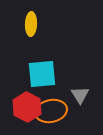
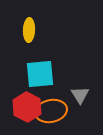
yellow ellipse: moved 2 px left, 6 px down
cyan square: moved 2 px left
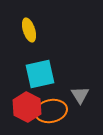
yellow ellipse: rotated 20 degrees counterclockwise
cyan square: rotated 8 degrees counterclockwise
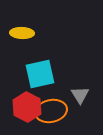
yellow ellipse: moved 7 px left, 3 px down; rotated 70 degrees counterclockwise
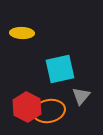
cyan square: moved 20 px right, 5 px up
gray triangle: moved 1 px right, 1 px down; rotated 12 degrees clockwise
orange ellipse: moved 2 px left
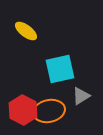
yellow ellipse: moved 4 px right, 2 px up; rotated 35 degrees clockwise
gray triangle: rotated 18 degrees clockwise
red hexagon: moved 4 px left, 3 px down
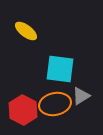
cyan square: rotated 20 degrees clockwise
orange ellipse: moved 6 px right, 7 px up
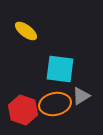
red hexagon: rotated 8 degrees counterclockwise
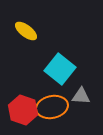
cyan square: rotated 32 degrees clockwise
gray triangle: rotated 36 degrees clockwise
orange ellipse: moved 3 px left, 3 px down
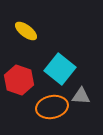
red hexagon: moved 4 px left, 30 px up
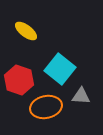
orange ellipse: moved 6 px left
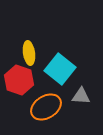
yellow ellipse: moved 3 px right, 22 px down; rotated 45 degrees clockwise
orange ellipse: rotated 20 degrees counterclockwise
